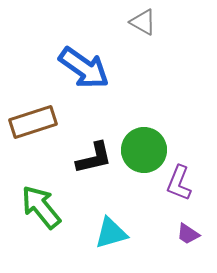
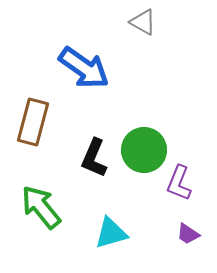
brown rectangle: rotated 57 degrees counterclockwise
black L-shape: rotated 126 degrees clockwise
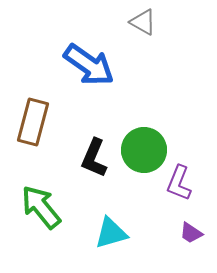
blue arrow: moved 5 px right, 3 px up
purple trapezoid: moved 3 px right, 1 px up
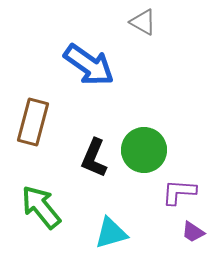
purple L-shape: moved 9 px down; rotated 72 degrees clockwise
purple trapezoid: moved 2 px right, 1 px up
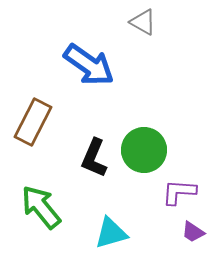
brown rectangle: rotated 12 degrees clockwise
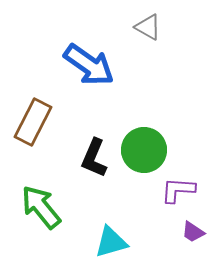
gray triangle: moved 5 px right, 5 px down
purple L-shape: moved 1 px left, 2 px up
cyan triangle: moved 9 px down
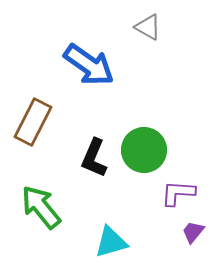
purple L-shape: moved 3 px down
purple trapezoid: rotated 95 degrees clockwise
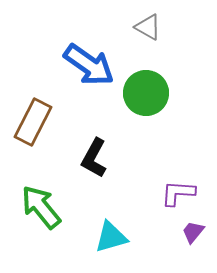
green circle: moved 2 px right, 57 px up
black L-shape: rotated 6 degrees clockwise
cyan triangle: moved 5 px up
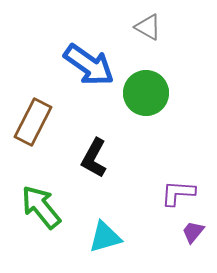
cyan triangle: moved 6 px left
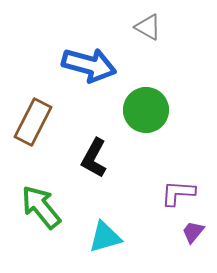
blue arrow: rotated 20 degrees counterclockwise
green circle: moved 17 px down
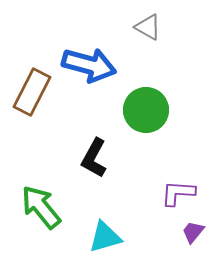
brown rectangle: moved 1 px left, 30 px up
